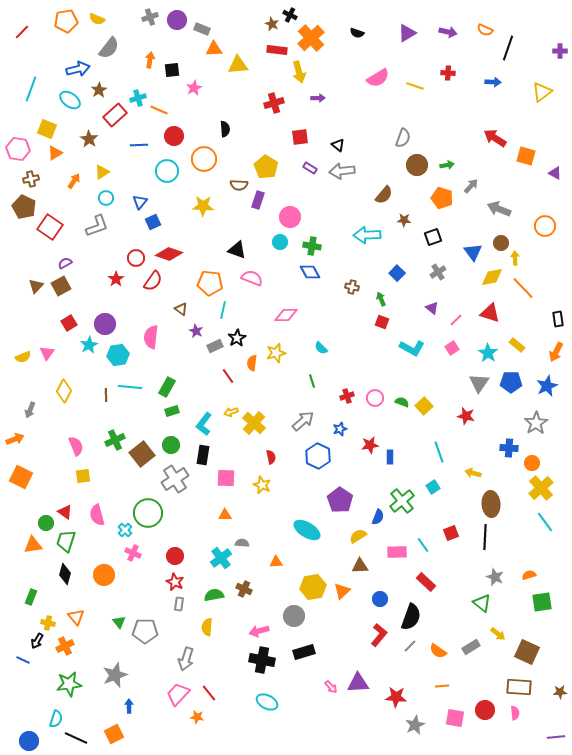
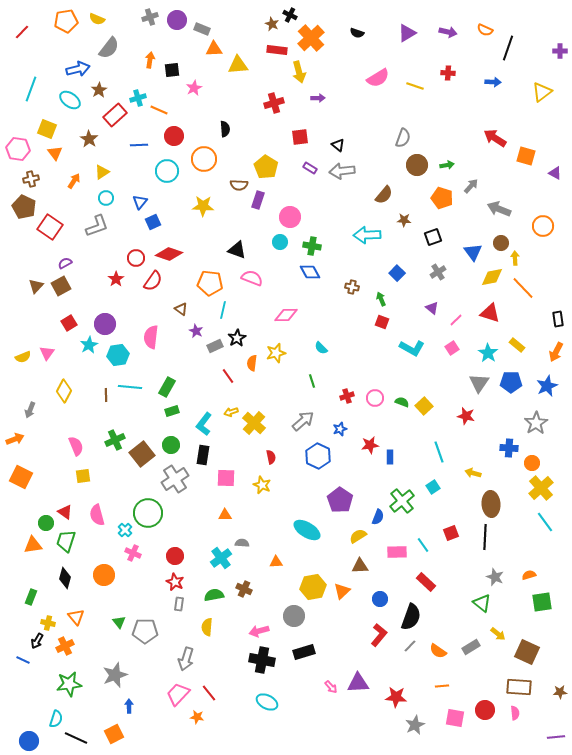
orange triangle at (55, 153): rotated 35 degrees counterclockwise
orange circle at (545, 226): moved 2 px left
black diamond at (65, 574): moved 4 px down
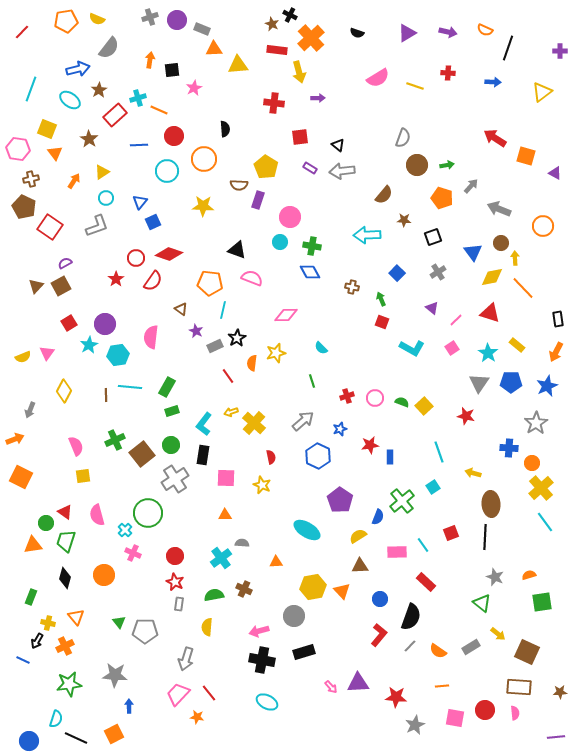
red cross at (274, 103): rotated 24 degrees clockwise
orange triangle at (342, 591): rotated 30 degrees counterclockwise
gray star at (115, 675): rotated 25 degrees clockwise
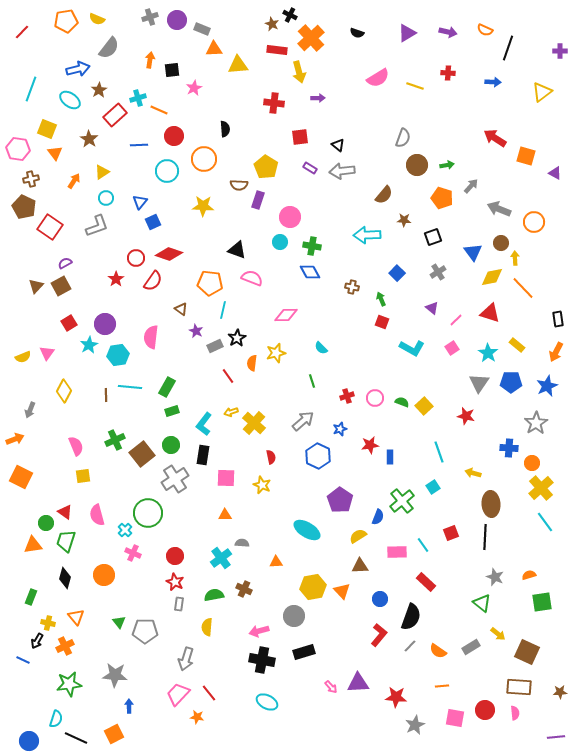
orange circle at (543, 226): moved 9 px left, 4 px up
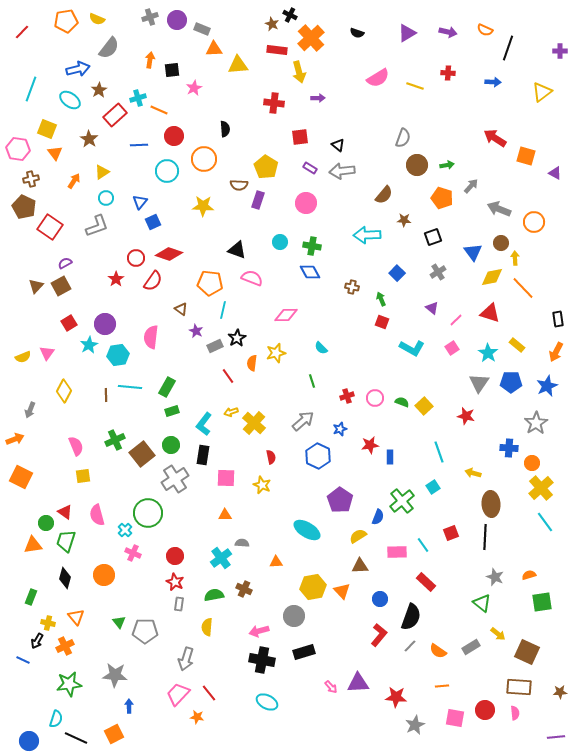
pink circle at (290, 217): moved 16 px right, 14 px up
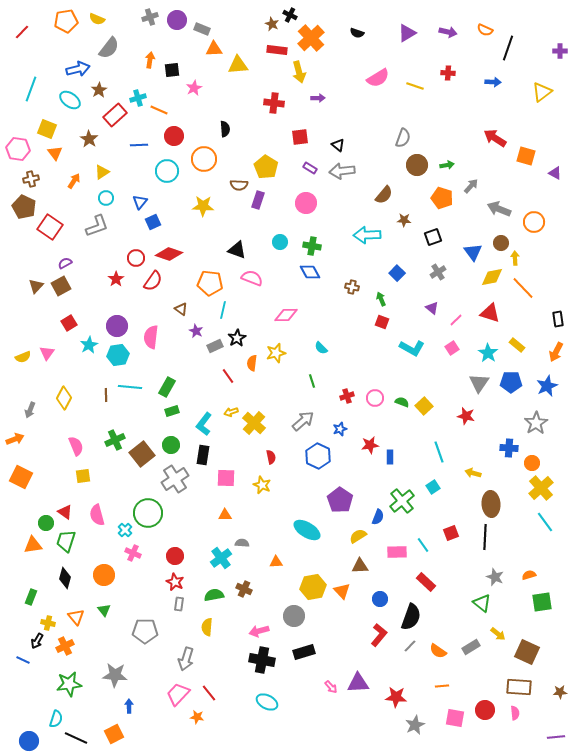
purple circle at (105, 324): moved 12 px right, 2 px down
yellow diamond at (64, 391): moved 7 px down
green triangle at (119, 622): moved 15 px left, 12 px up
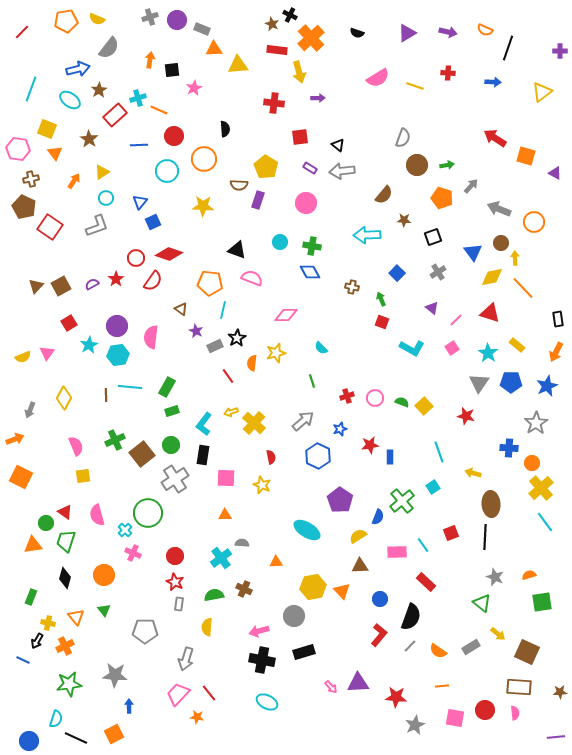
purple semicircle at (65, 263): moved 27 px right, 21 px down
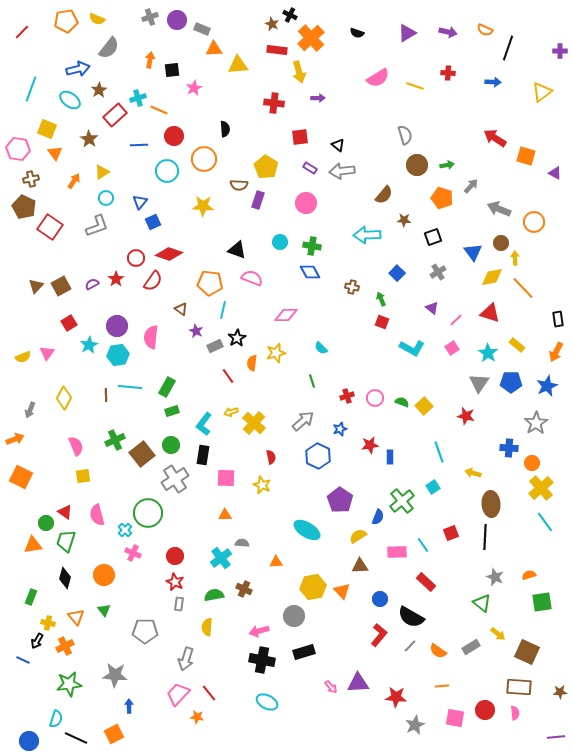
gray semicircle at (403, 138): moved 2 px right, 3 px up; rotated 36 degrees counterclockwise
black semicircle at (411, 617): rotated 100 degrees clockwise
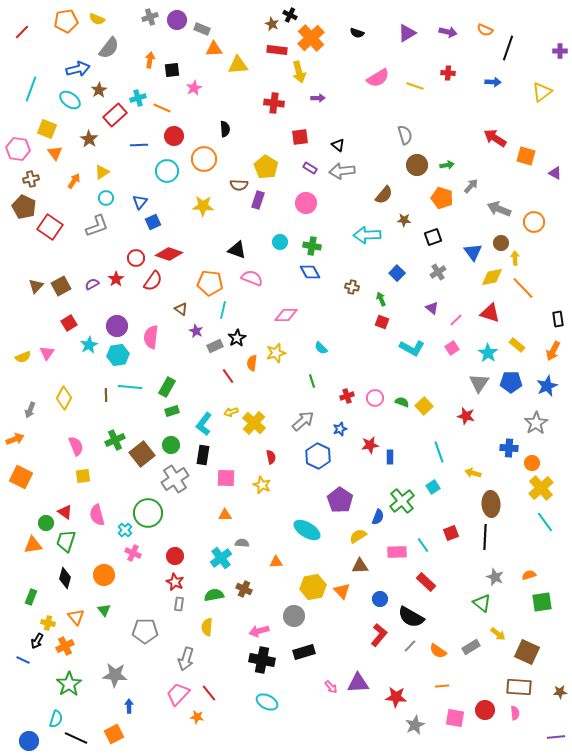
orange line at (159, 110): moved 3 px right, 2 px up
orange arrow at (556, 352): moved 3 px left, 1 px up
green star at (69, 684): rotated 25 degrees counterclockwise
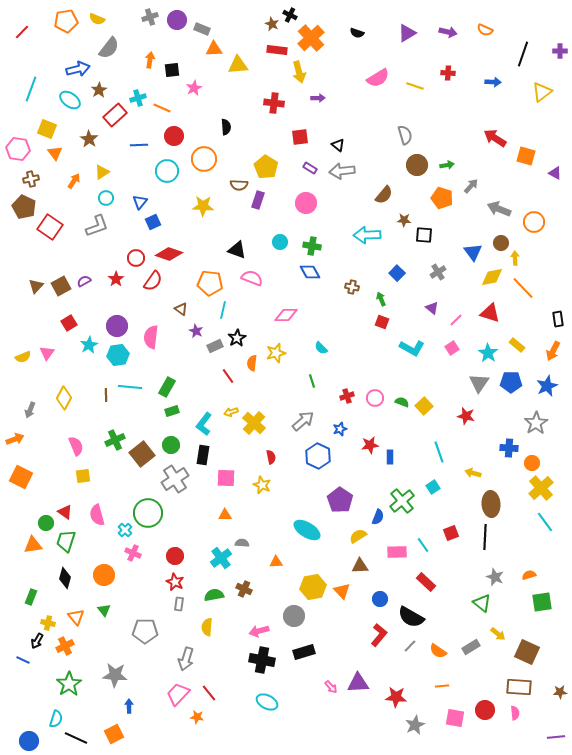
black line at (508, 48): moved 15 px right, 6 px down
black semicircle at (225, 129): moved 1 px right, 2 px up
black square at (433, 237): moved 9 px left, 2 px up; rotated 24 degrees clockwise
purple semicircle at (92, 284): moved 8 px left, 3 px up
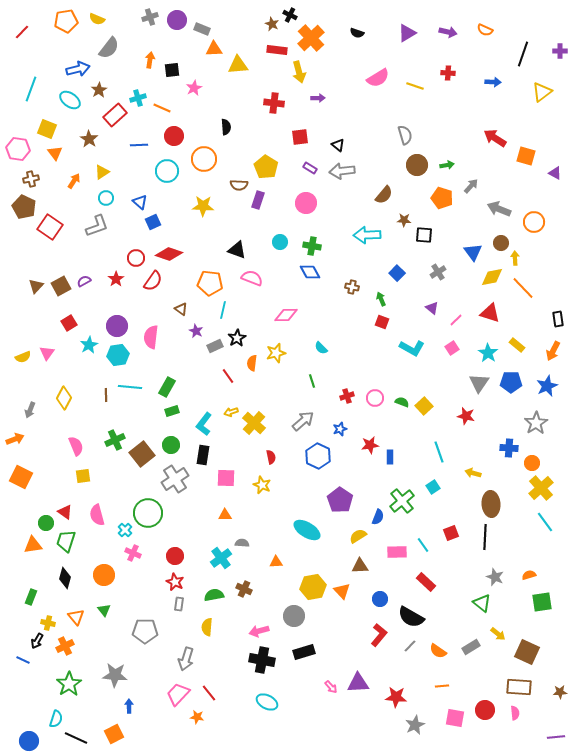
blue triangle at (140, 202): rotated 28 degrees counterclockwise
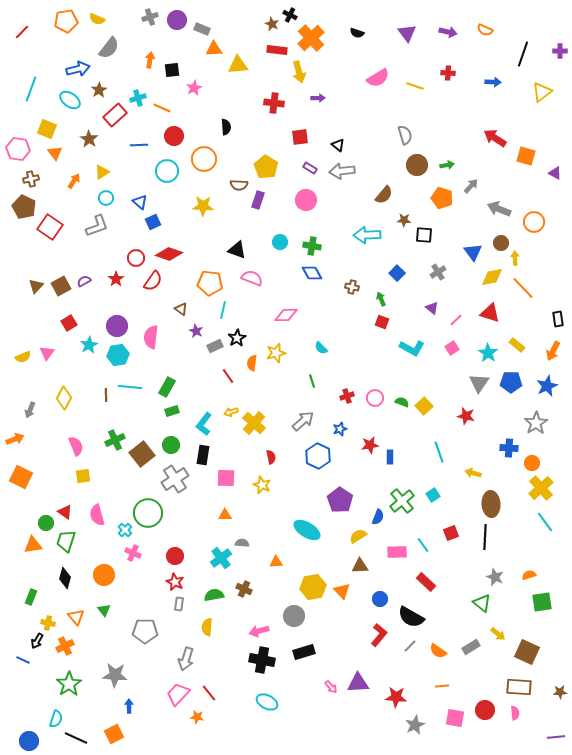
purple triangle at (407, 33): rotated 36 degrees counterclockwise
pink circle at (306, 203): moved 3 px up
blue diamond at (310, 272): moved 2 px right, 1 px down
cyan square at (433, 487): moved 8 px down
